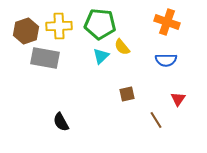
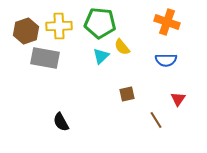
green pentagon: moved 1 px up
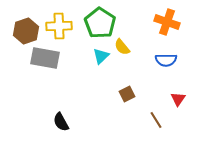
green pentagon: rotated 28 degrees clockwise
brown square: rotated 14 degrees counterclockwise
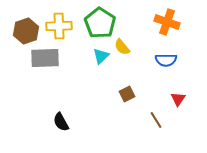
gray rectangle: rotated 12 degrees counterclockwise
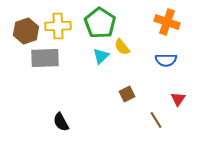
yellow cross: moved 1 px left
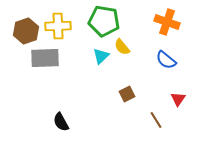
green pentagon: moved 4 px right, 2 px up; rotated 24 degrees counterclockwise
blue semicircle: rotated 40 degrees clockwise
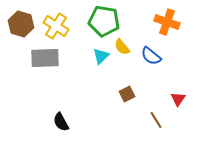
yellow cross: moved 2 px left; rotated 35 degrees clockwise
brown hexagon: moved 5 px left, 7 px up; rotated 25 degrees counterclockwise
blue semicircle: moved 15 px left, 4 px up
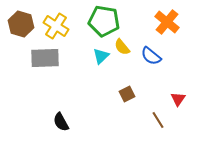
orange cross: rotated 20 degrees clockwise
brown line: moved 2 px right
